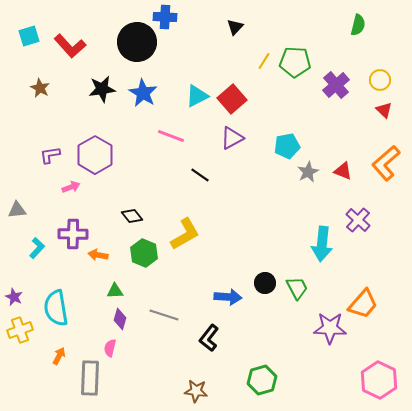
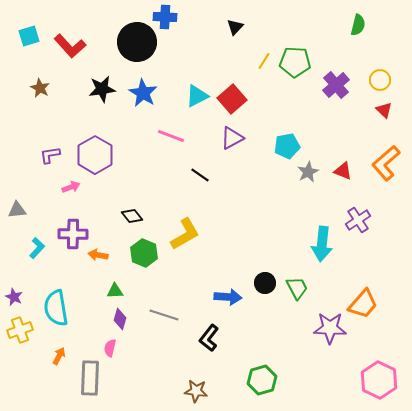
purple cross at (358, 220): rotated 15 degrees clockwise
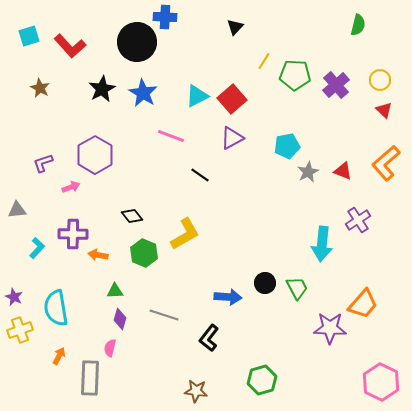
green pentagon at (295, 62): moved 13 px down
black star at (102, 89): rotated 20 degrees counterclockwise
purple L-shape at (50, 155): moved 7 px left, 8 px down; rotated 10 degrees counterclockwise
pink hexagon at (379, 380): moved 2 px right, 2 px down
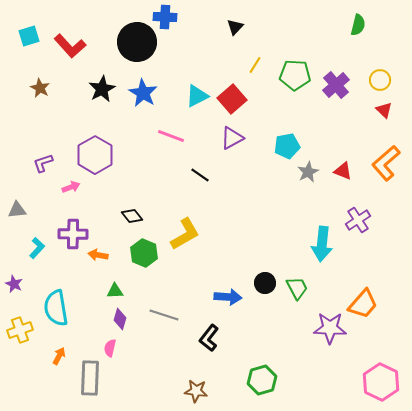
yellow line at (264, 61): moved 9 px left, 4 px down
purple star at (14, 297): moved 13 px up
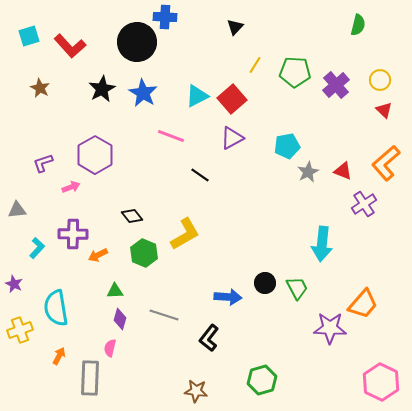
green pentagon at (295, 75): moved 3 px up
purple cross at (358, 220): moved 6 px right, 16 px up
orange arrow at (98, 255): rotated 36 degrees counterclockwise
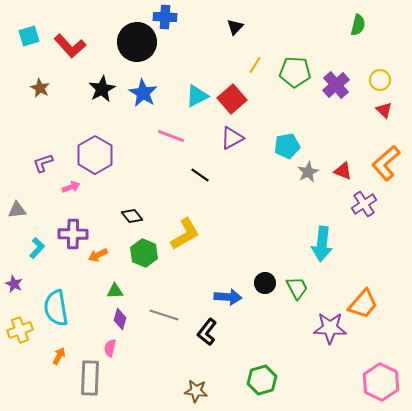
black L-shape at (209, 338): moved 2 px left, 6 px up
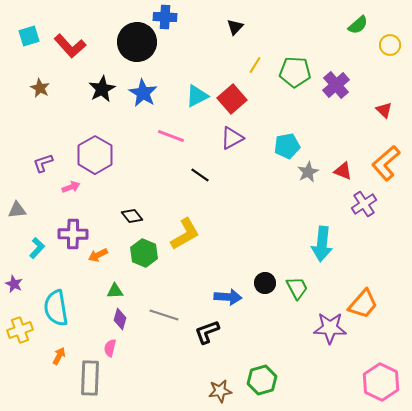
green semicircle at (358, 25): rotated 35 degrees clockwise
yellow circle at (380, 80): moved 10 px right, 35 px up
black L-shape at (207, 332): rotated 32 degrees clockwise
brown star at (196, 391): moved 24 px right; rotated 15 degrees counterclockwise
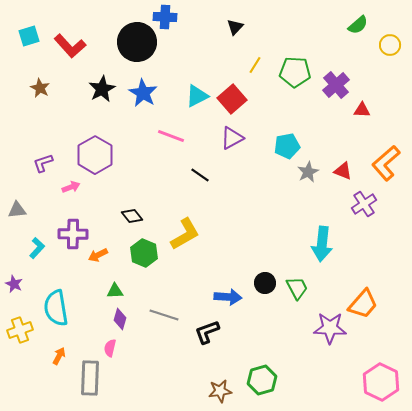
red triangle at (384, 110): moved 22 px left; rotated 42 degrees counterclockwise
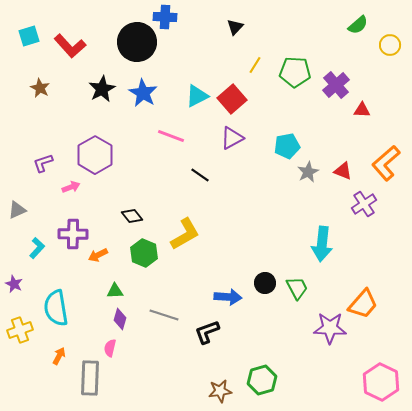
gray triangle at (17, 210): rotated 18 degrees counterclockwise
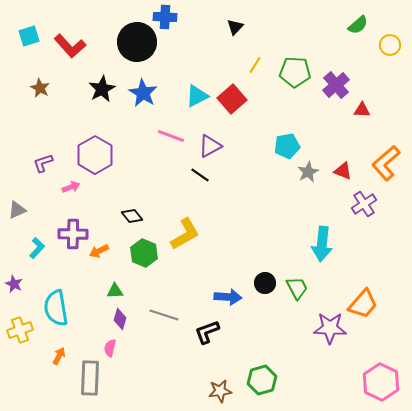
purple triangle at (232, 138): moved 22 px left, 8 px down
orange arrow at (98, 255): moved 1 px right, 4 px up
